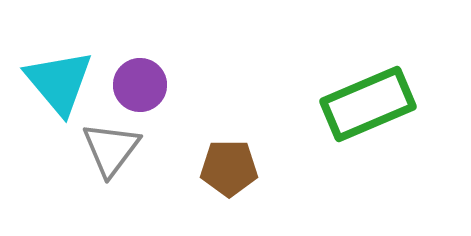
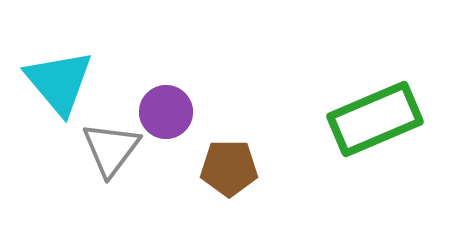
purple circle: moved 26 px right, 27 px down
green rectangle: moved 7 px right, 15 px down
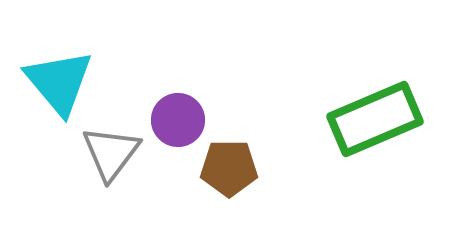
purple circle: moved 12 px right, 8 px down
gray triangle: moved 4 px down
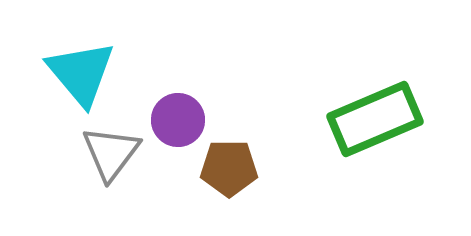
cyan triangle: moved 22 px right, 9 px up
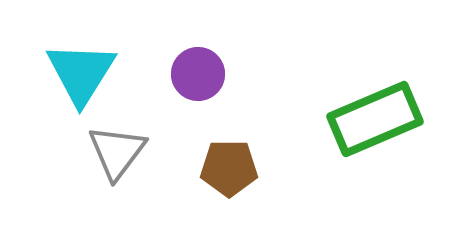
cyan triangle: rotated 12 degrees clockwise
purple circle: moved 20 px right, 46 px up
gray triangle: moved 6 px right, 1 px up
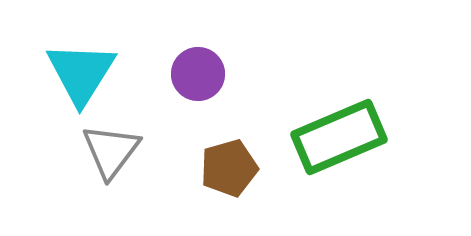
green rectangle: moved 36 px left, 18 px down
gray triangle: moved 6 px left, 1 px up
brown pentagon: rotated 16 degrees counterclockwise
